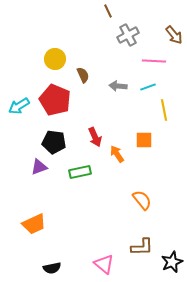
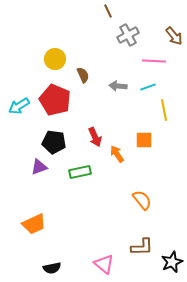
brown arrow: moved 1 px down
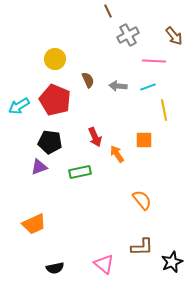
brown semicircle: moved 5 px right, 5 px down
black pentagon: moved 4 px left
black semicircle: moved 3 px right
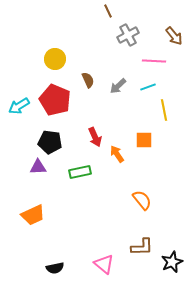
gray arrow: rotated 48 degrees counterclockwise
purple triangle: moved 1 px left; rotated 18 degrees clockwise
orange trapezoid: moved 1 px left, 9 px up
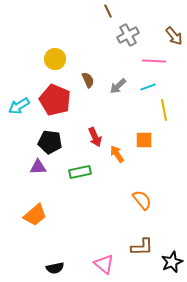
orange trapezoid: moved 2 px right; rotated 15 degrees counterclockwise
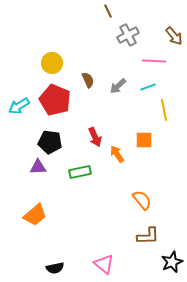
yellow circle: moved 3 px left, 4 px down
brown L-shape: moved 6 px right, 11 px up
